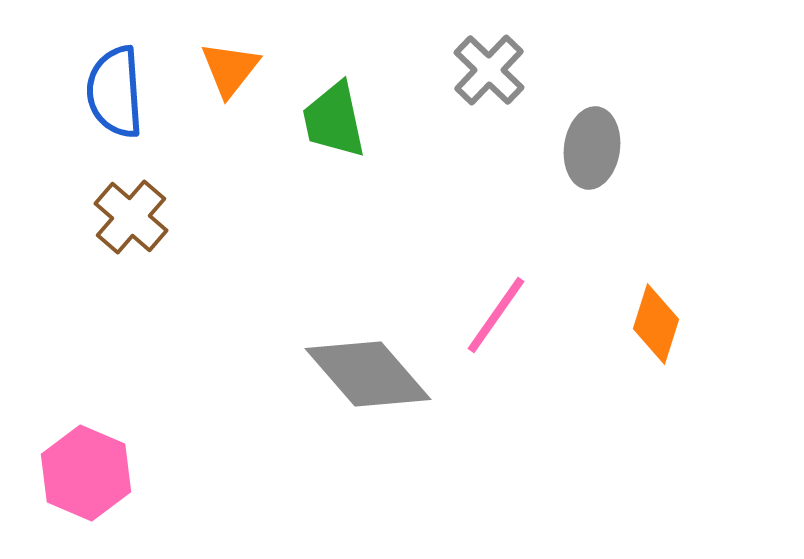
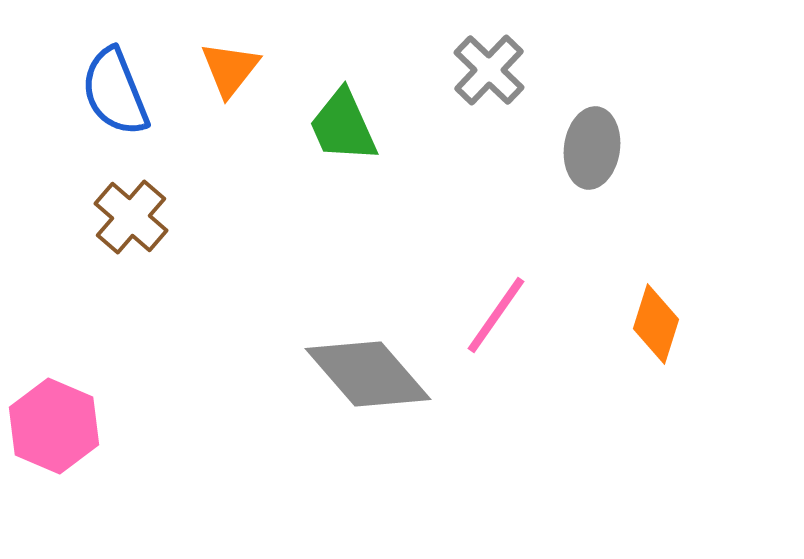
blue semicircle: rotated 18 degrees counterclockwise
green trapezoid: moved 9 px right, 6 px down; rotated 12 degrees counterclockwise
pink hexagon: moved 32 px left, 47 px up
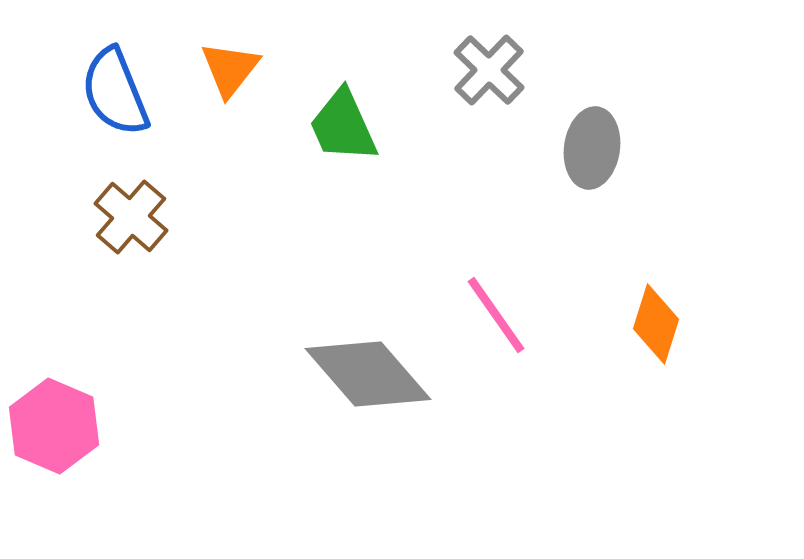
pink line: rotated 70 degrees counterclockwise
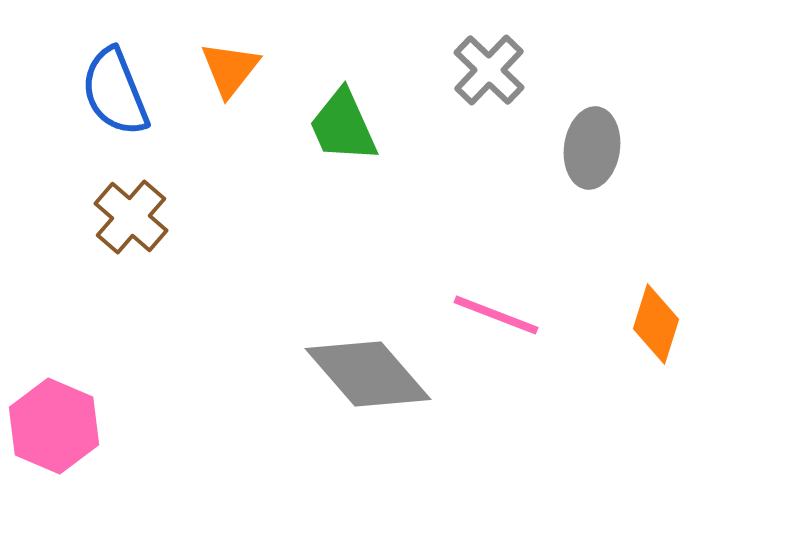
pink line: rotated 34 degrees counterclockwise
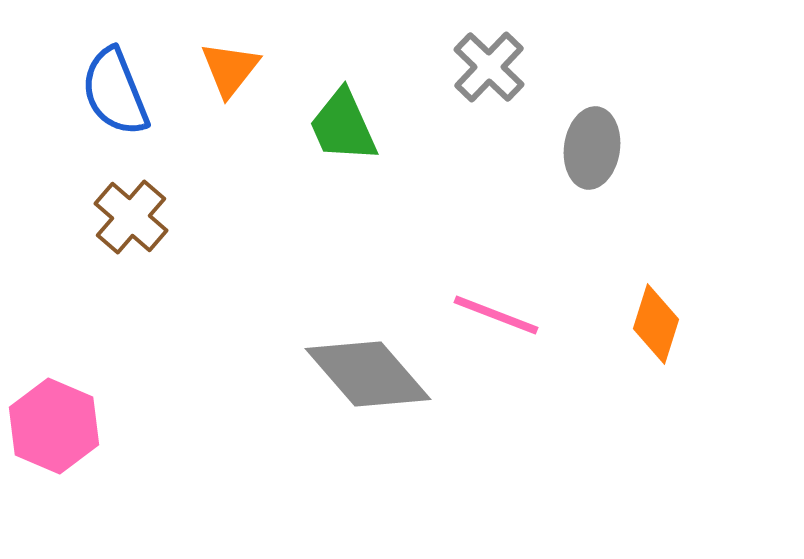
gray cross: moved 3 px up
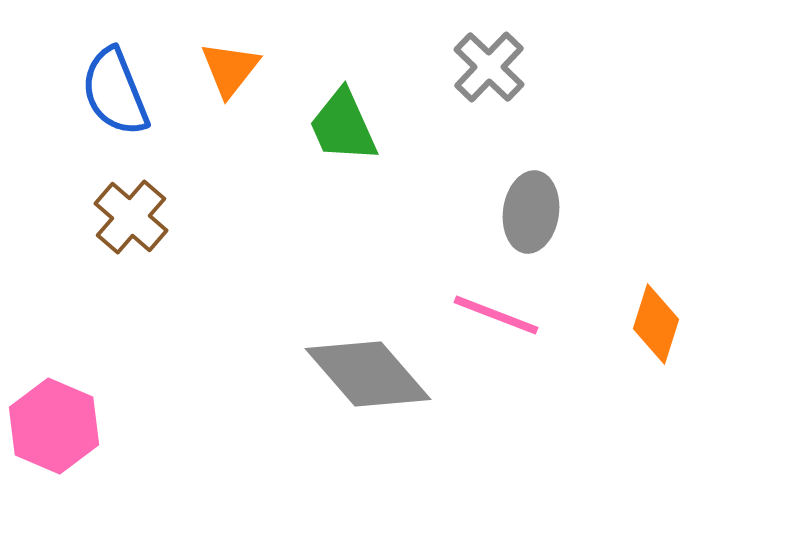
gray ellipse: moved 61 px left, 64 px down
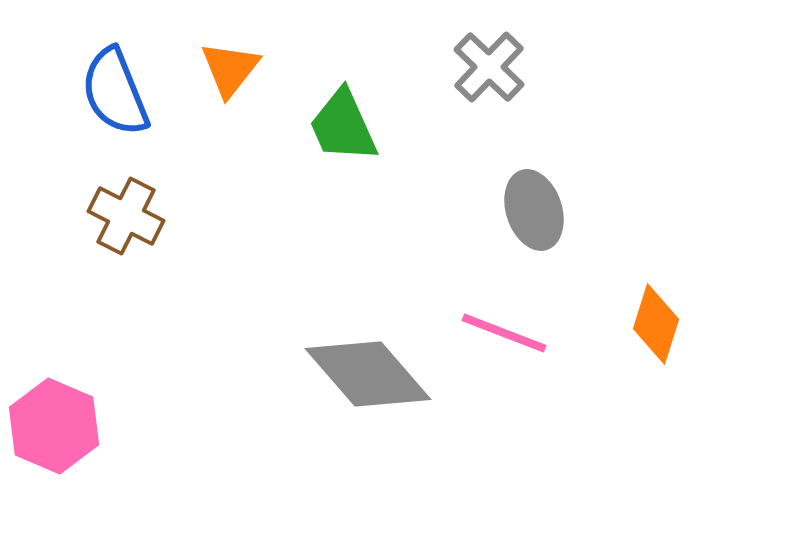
gray ellipse: moved 3 px right, 2 px up; rotated 26 degrees counterclockwise
brown cross: moved 5 px left, 1 px up; rotated 14 degrees counterclockwise
pink line: moved 8 px right, 18 px down
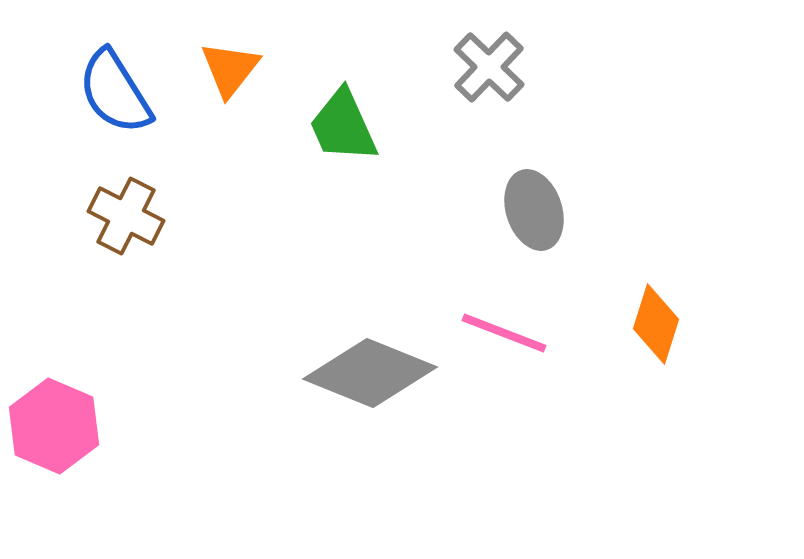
blue semicircle: rotated 10 degrees counterclockwise
gray diamond: moved 2 px right, 1 px up; rotated 27 degrees counterclockwise
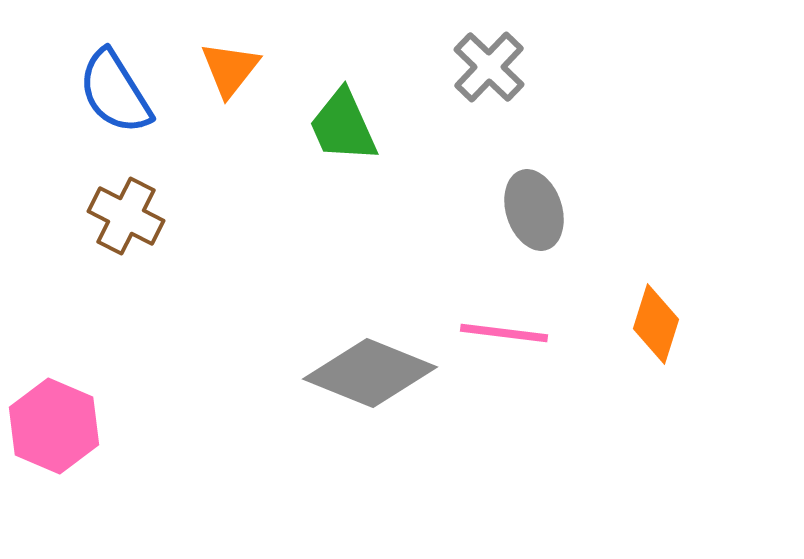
pink line: rotated 14 degrees counterclockwise
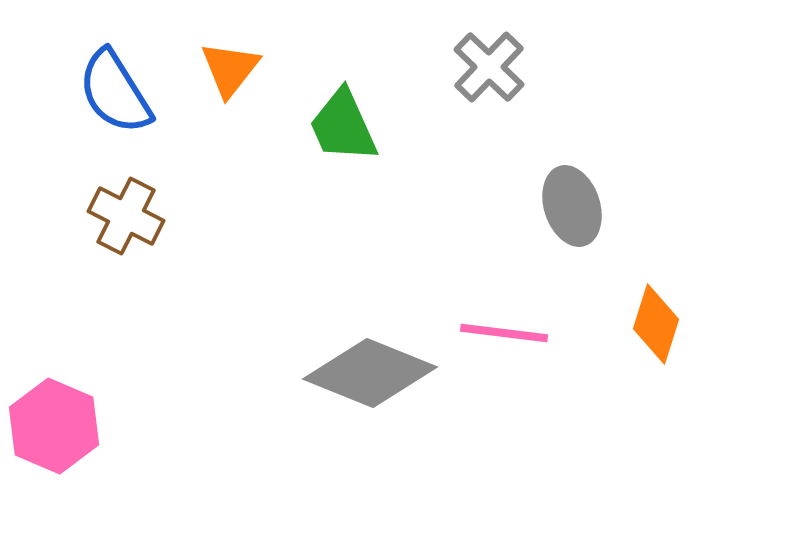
gray ellipse: moved 38 px right, 4 px up
